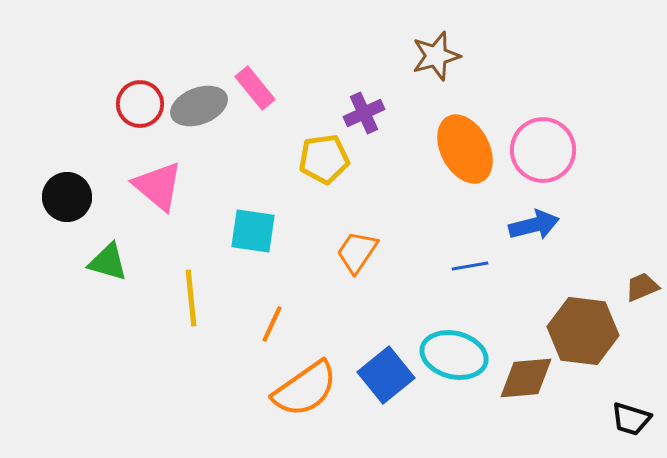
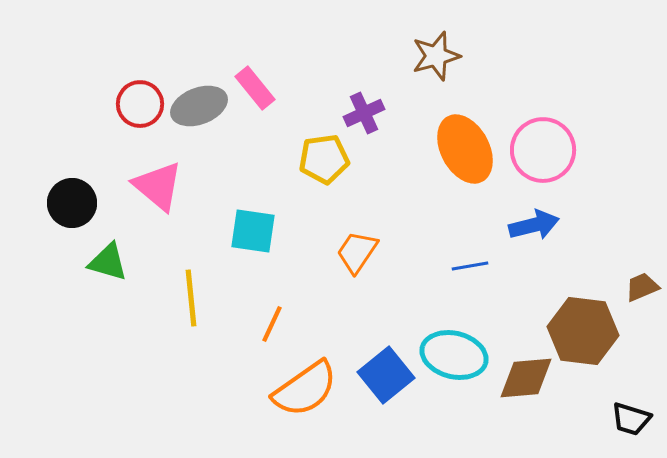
black circle: moved 5 px right, 6 px down
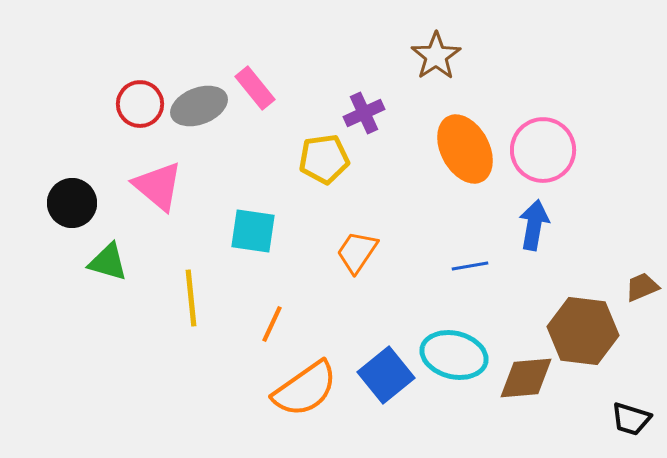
brown star: rotated 18 degrees counterclockwise
blue arrow: rotated 66 degrees counterclockwise
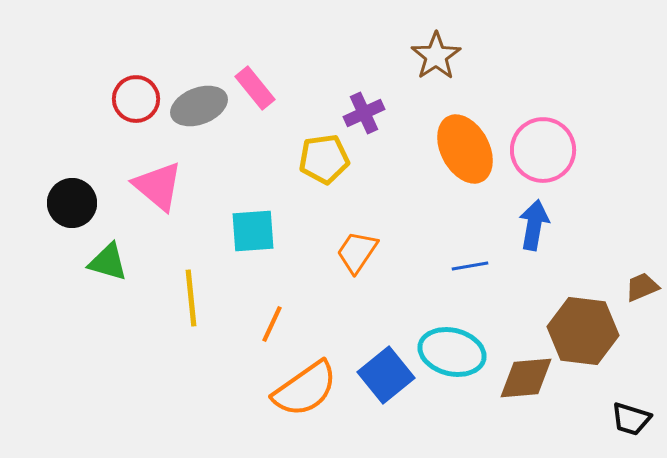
red circle: moved 4 px left, 5 px up
cyan square: rotated 12 degrees counterclockwise
cyan ellipse: moved 2 px left, 3 px up
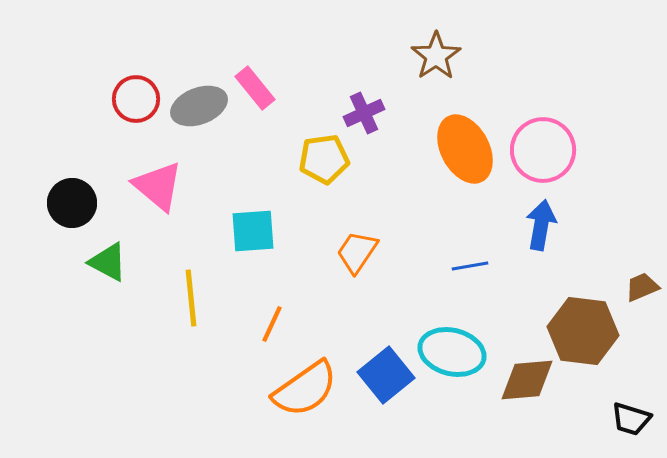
blue arrow: moved 7 px right
green triangle: rotated 12 degrees clockwise
brown diamond: moved 1 px right, 2 px down
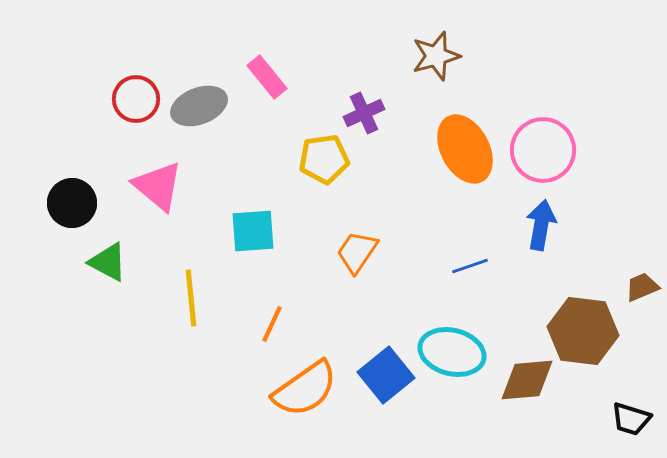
brown star: rotated 18 degrees clockwise
pink rectangle: moved 12 px right, 11 px up
blue line: rotated 9 degrees counterclockwise
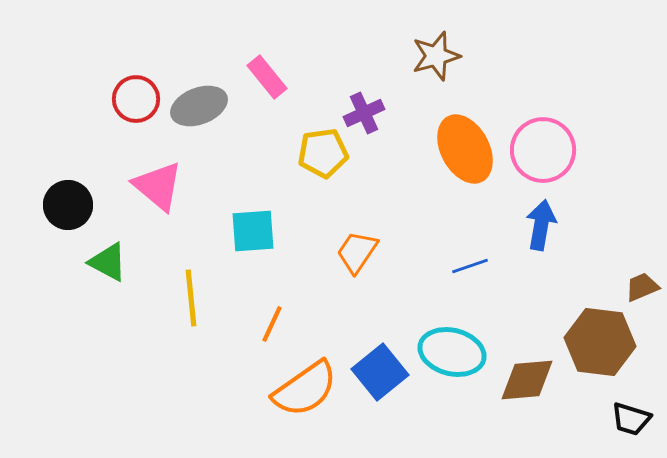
yellow pentagon: moved 1 px left, 6 px up
black circle: moved 4 px left, 2 px down
brown hexagon: moved 17 px right, 11 px down
blue square: moved 6 px left, 3 px up
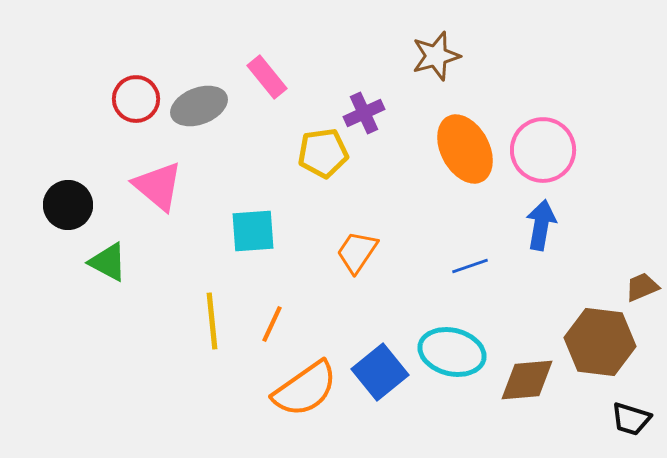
yellow line: moved 21 px right, 23 px down
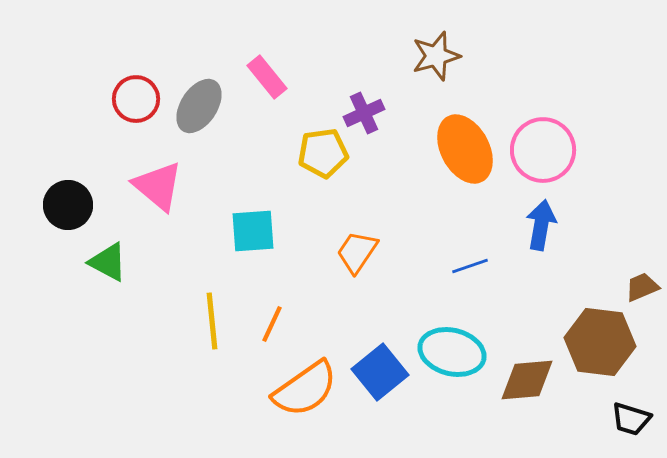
gray ellipse: rotated 36 degrees counterclockwise
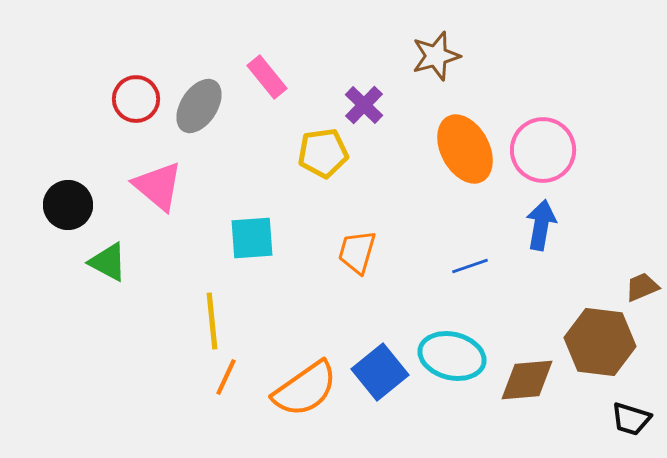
purple cross: moved 8 px up; rotated 21 degrees counterclockwise
cyan square: moved 1 px left, 7 px down
orange trapezoid: rotated 18 degrees counterclockwise
orange line: moved 46 px left, 53 px down
cyan ellipse: moved 4 px down
